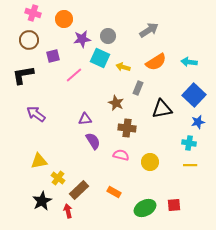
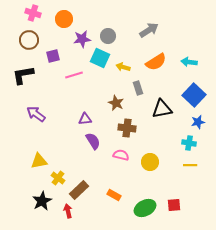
pink line: rotated 24 degrees clockwise
gray rectangle: rotated 40 degrees counterclockwise
orange rectangle: moved 3 px down
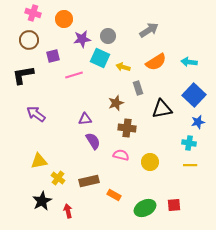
brown star: rotated 28 degrees clockwise
brown rectangle: moved 10 px right, 9 px up; rotated 30 degrees clockwise
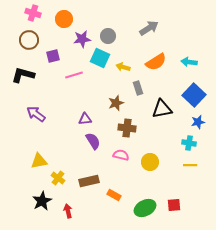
gray arrow: moved 2 px up
black L-shape: rotated 25 degrees clockwise
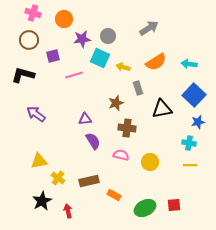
cyan arrow: moved 2 px down
